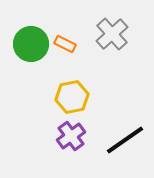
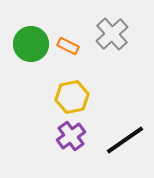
orange rectangle: moved 3 px right, 2 px down
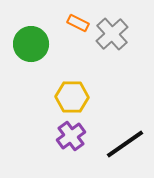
orange rectangle: moved 10 px right, 23 px up
yellow hexagon: rotated 12 degrees clockwise
black line: moved 4 px down
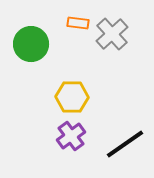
orange rectangle: rotated 20 degrees counterclockwise
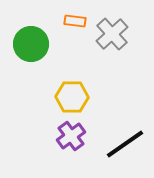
orange rectangle: moved 3 px left, 2 px up
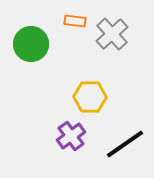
yellow hexagon: moved 18 px right
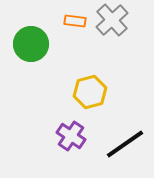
gray cross: moved 14 px up
yellow hexagon: moved 5 px up; rotated 16 degrees counterclockwise
purple cross: rotated 20 degrees counterclockwise
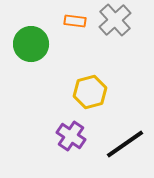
gray cross: moved 3 px right
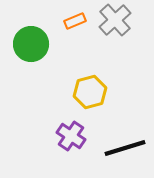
orange rectangle: rotated 30 degrees counterclockwise
black line: moved 4 px down; rotated 18 degrees clockwise
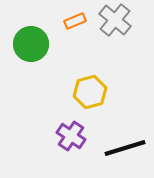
gray cross: rotated 8 degrees counterclockwise
